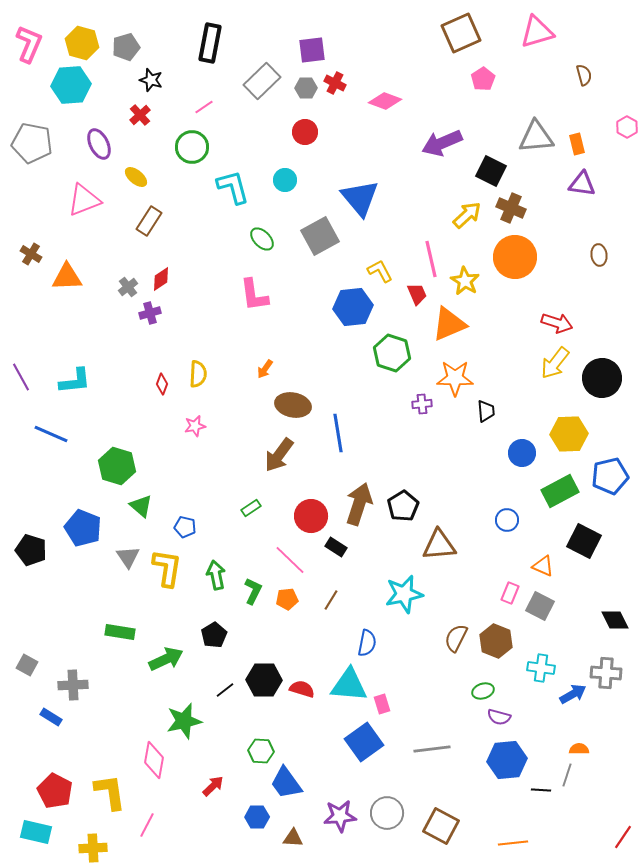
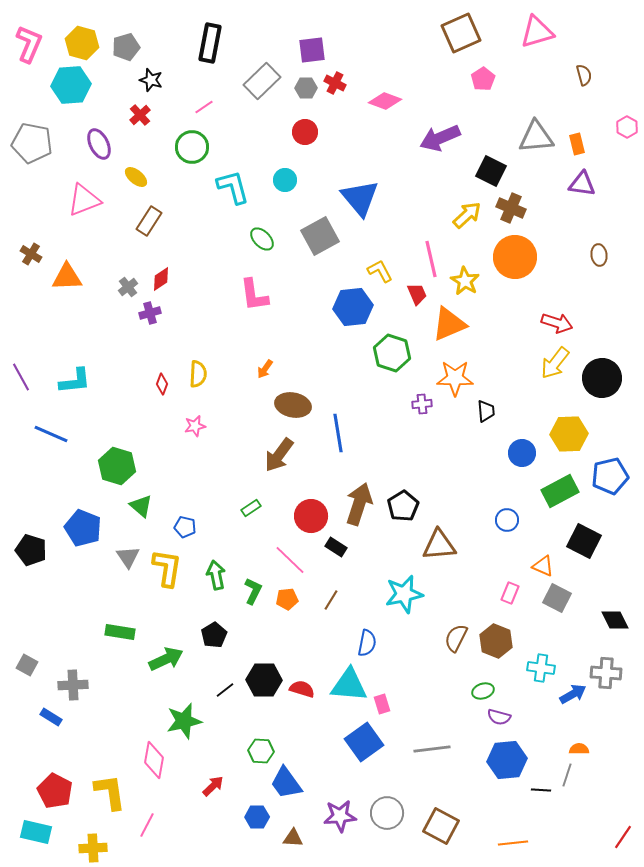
purple arrow at (442, 143): moved 2 px left, 5 px up
gray square at (540, 606): moved 17 px right, 8 px up
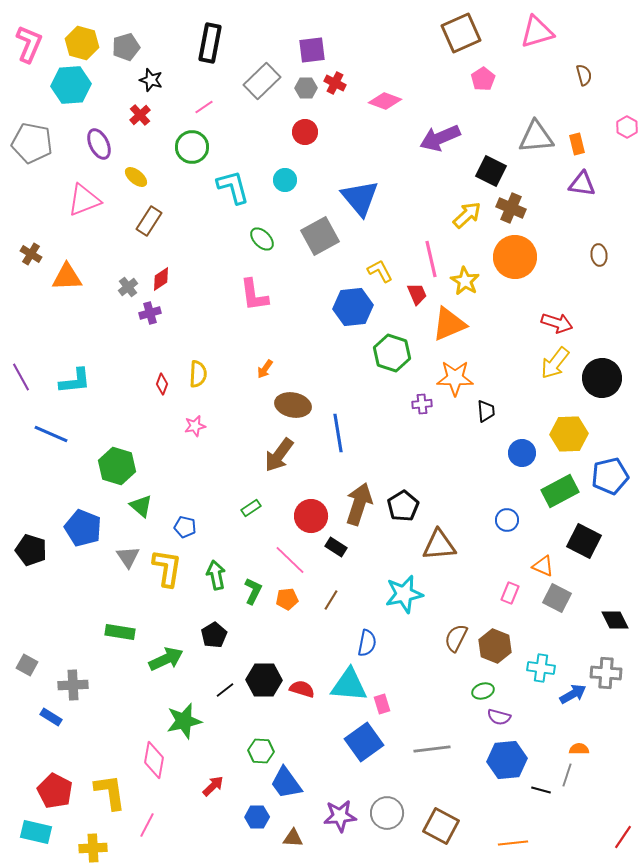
brown hexagon at (496, 641): moved 1 px left, 5 px down
black line at (541, 790): rotated 12 degrees clockwise
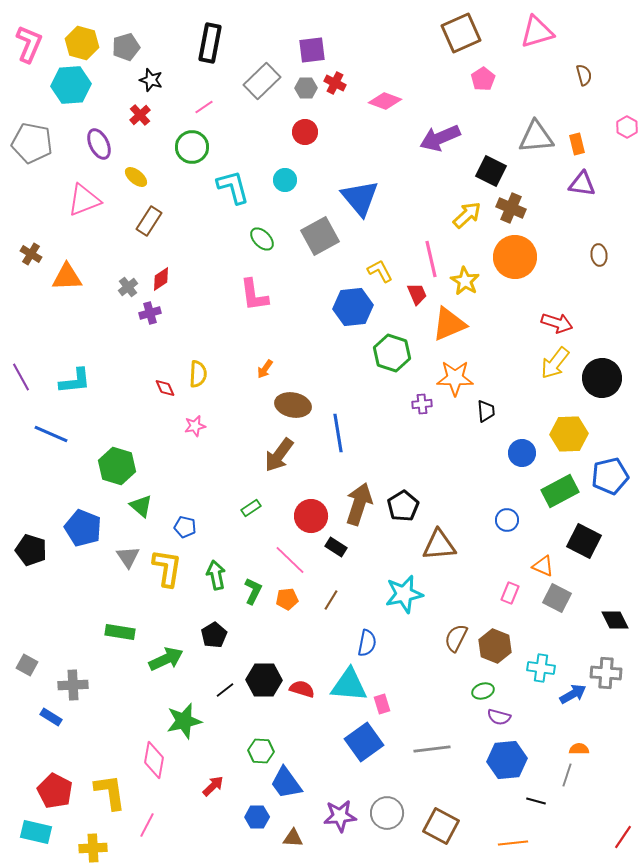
red diamond at (162, 384): moved 3 px right, 4 px down; rotated 45 degrees counterclockwise
black line at (541, 790): moved 5 px left, 11 px down
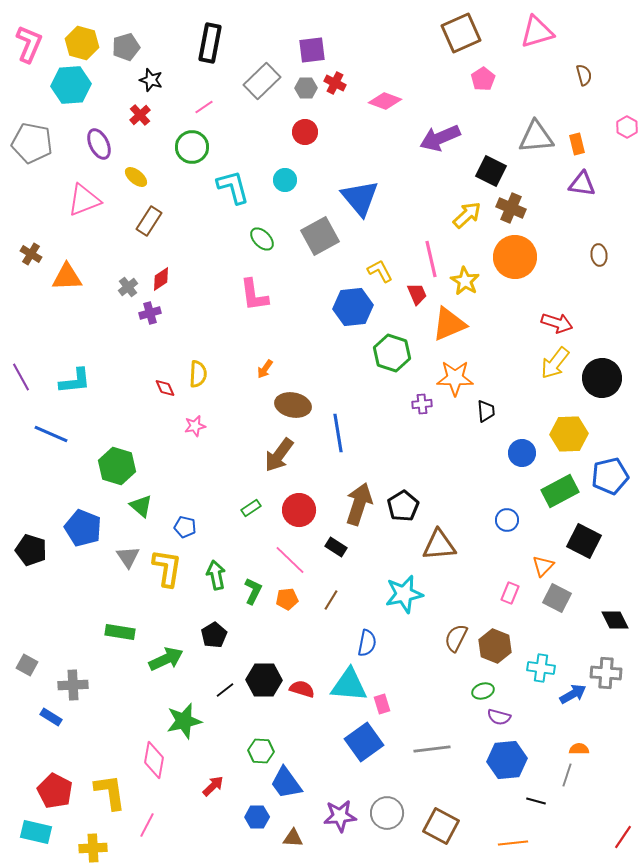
red circle at (311, 516): moved 12 px left, 6 px up
orange triangle at (543, 566): rotated 50 degrees clockwise
